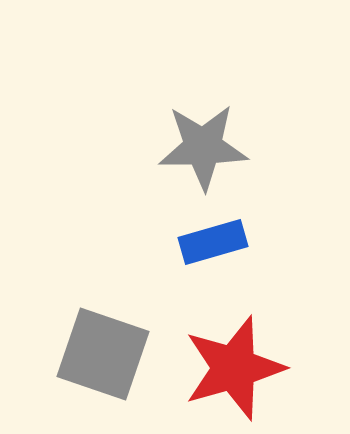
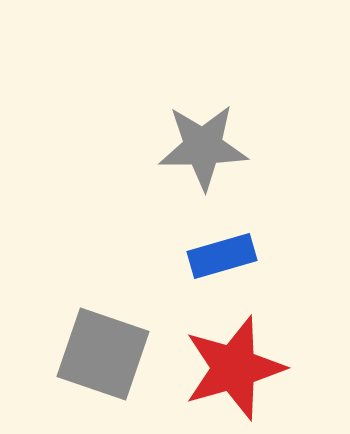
blue rectangle: moved 9 px right, 14 px down
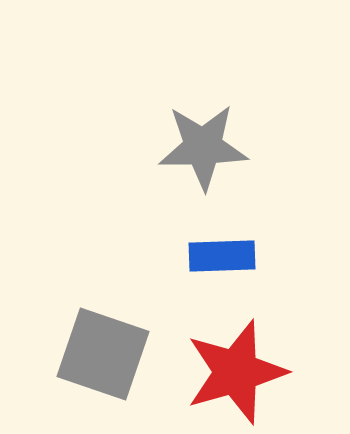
blue rectangle: rotated 14 degrees clockwise
red star: moved 2 px right, 4 px down
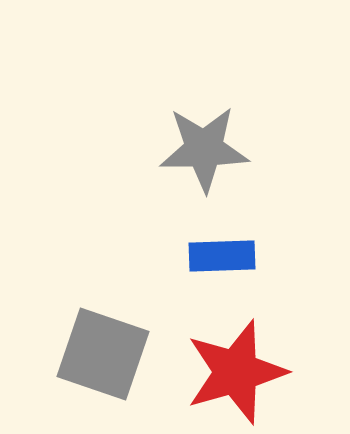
gray star: moved 1 px right, 2 px down
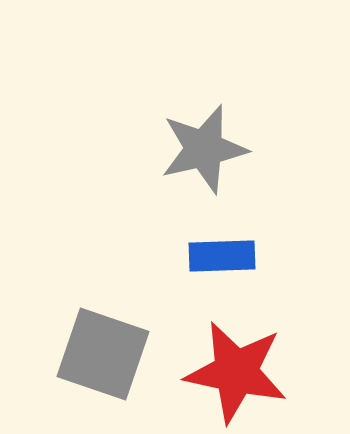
gray star: rotated 12 degrees counterclockwise
red star: rotated 28 degrees clockwise
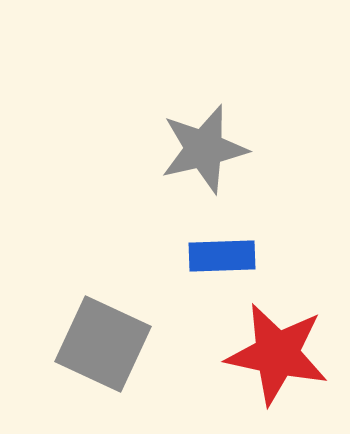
gray square: moved 10 px up; rotated 6 degrees clockwise
red star: moved 41 px right, 18 px up
